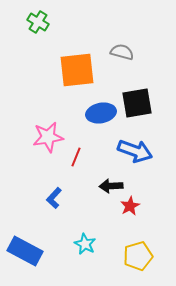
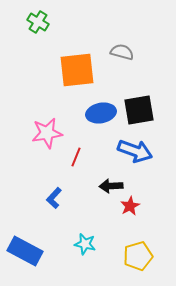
black square: moved 2 px right, 7 px down
pink star: moved 1 px left, 4 px up
cyan star: rotated 15 degrees counterclockwise
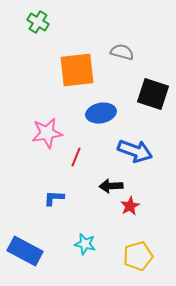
black square: moved 14 px right, 16 px up; rotated 28 degrees clockwise
blue L-shape: rotated 50 degrees clockwise
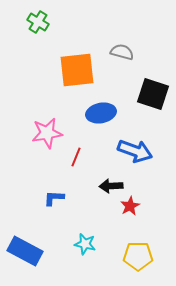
yellow pentagon: rotated 16 degrees clockwise
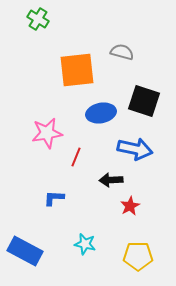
green cross: moved 3 px up
black square: moved 9 px left, 7 px down
blue arrow: moved 2 px up; rotated 8 degrees counterclockwise
black arrow: moved 6 px up
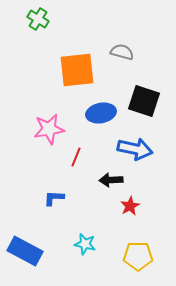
pink star: moved 2 px right, 4 px up
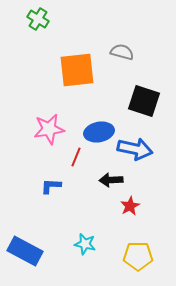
blue ellipse: moved 2 px left, 19 px down
blue L-shape: moved 3 px left, 12 px up
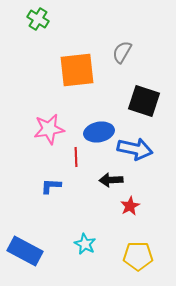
gray semicircle: rotated 75 degrees counterclockwise
red line: rotated 24 degrees counterclockwise
cyan star: rotated 15 degrees clockwise
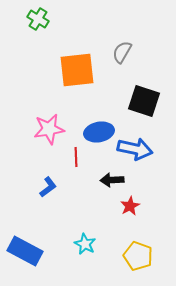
black arrow: moved 1 px right
blue L-shape: moved 3 px left, 1 px down; rotated 140 degrees clockwise
yellow pentagon: rotated 20 degrees clockwise
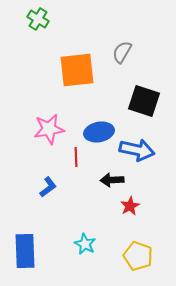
blue arrow: moved 2 px right, 1 px down
blue rectangle: rotated 60 degrees clockwise
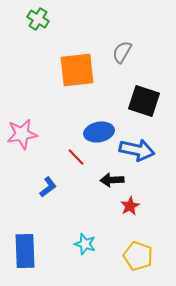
pink star: moved 27 px left, 5 px down
red line: rotated 42 degrees counterclockwise
cyan star: rotated 10 degrees counterclockwise
